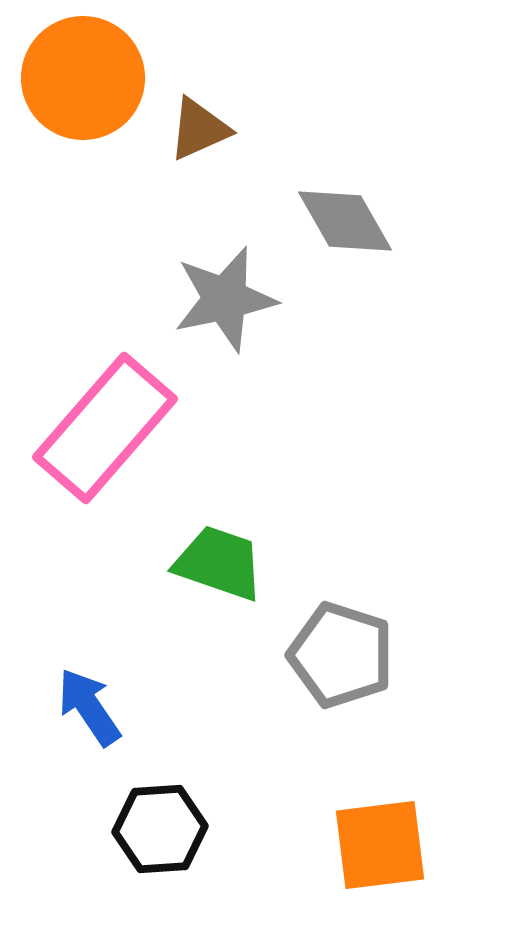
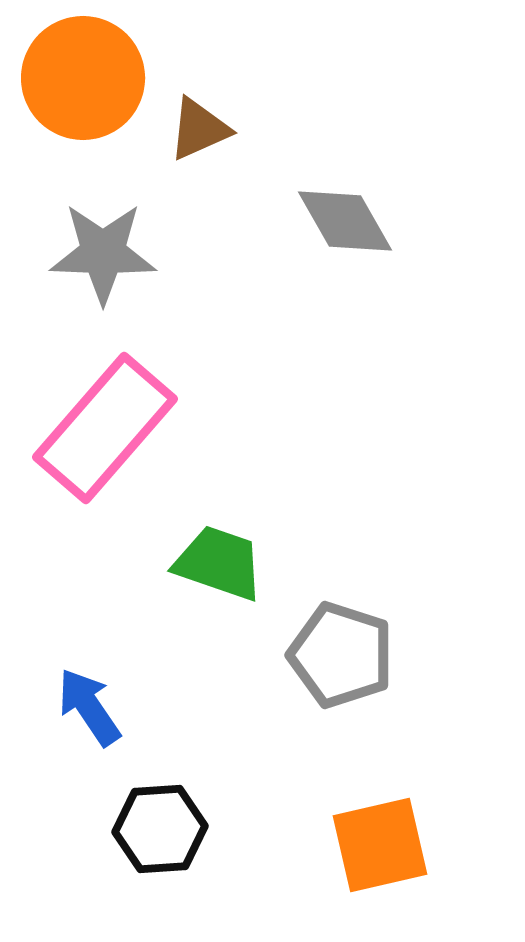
gray star: moved 122 px left, 46 px up; rotated 14 degrees clockwise
orange square: rotated 6 degrees counterclockwise
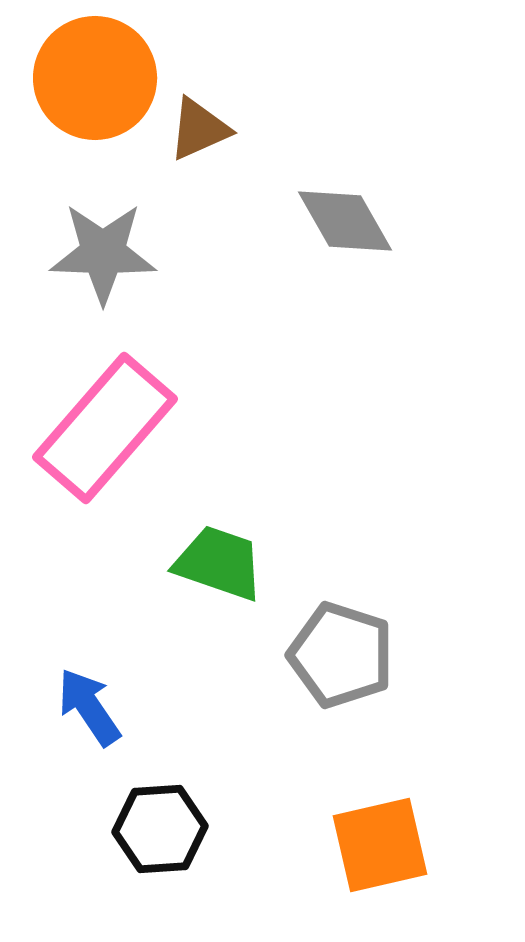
orange circle: moved 12 px right
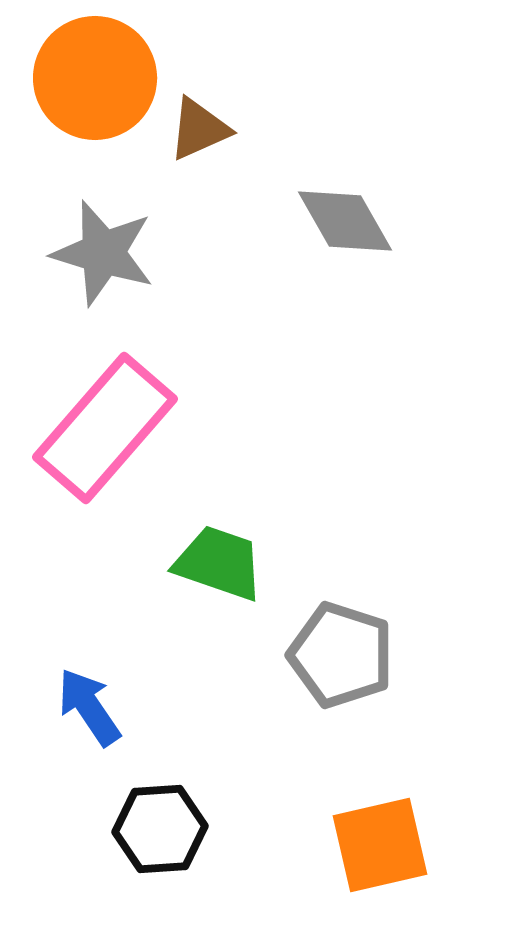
gray star: rotated 15 degrees clockwise
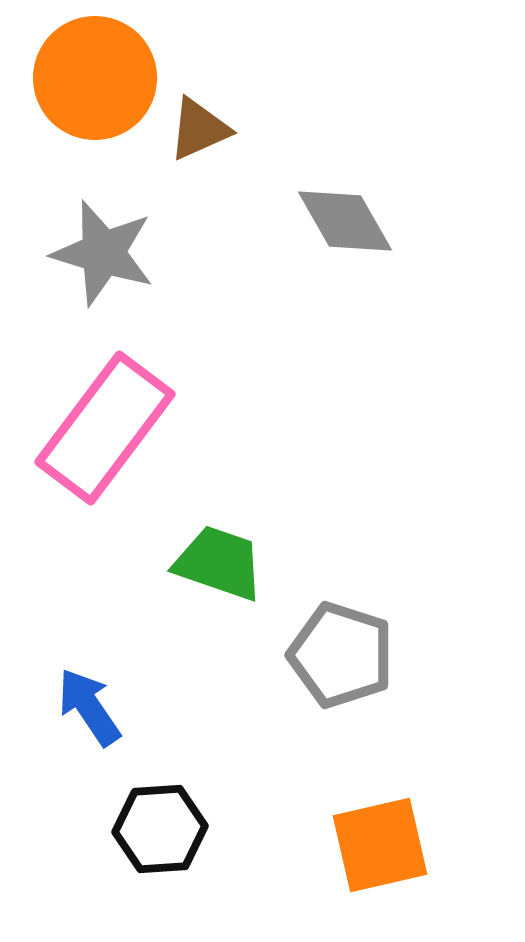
pink rectangle: rotated 4 degrees counterclockwise
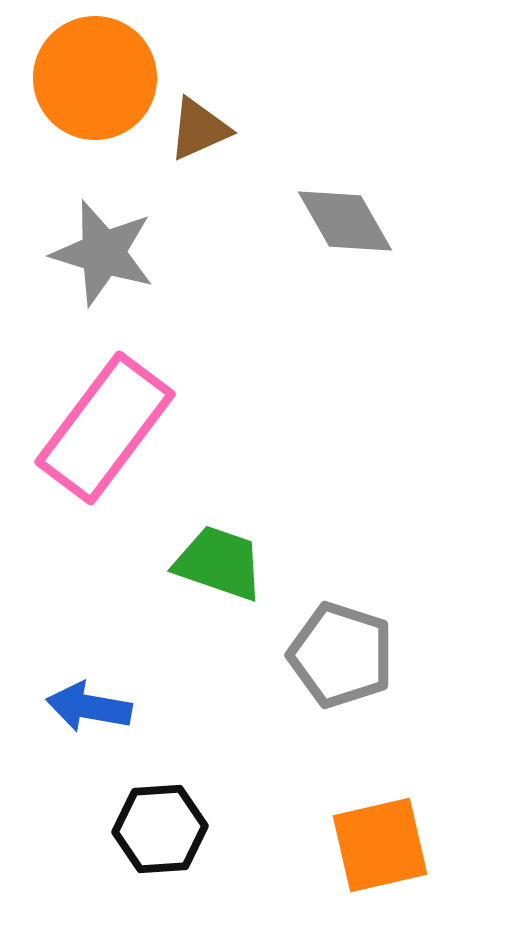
blue arrow: rotated 46 degrees counterclockwise
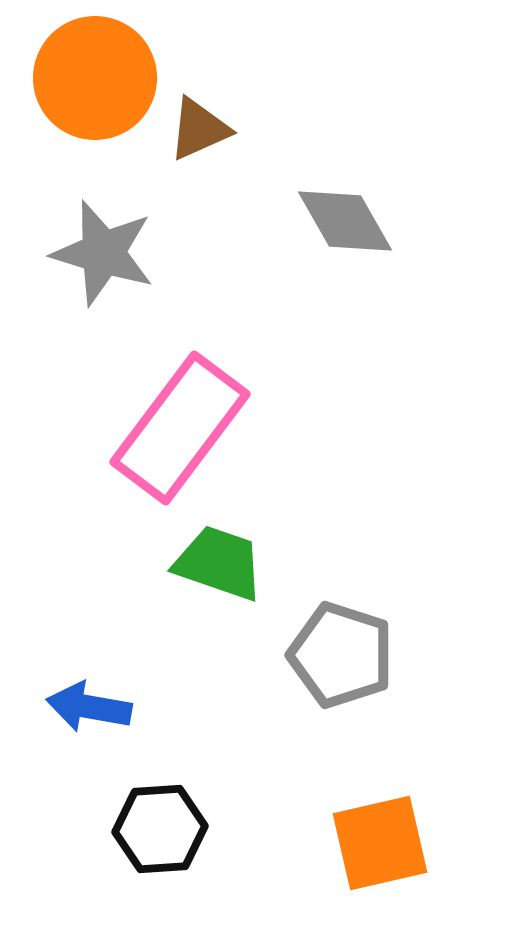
pink rectangle: moved 75 px right
orange square: moved 2 px up
